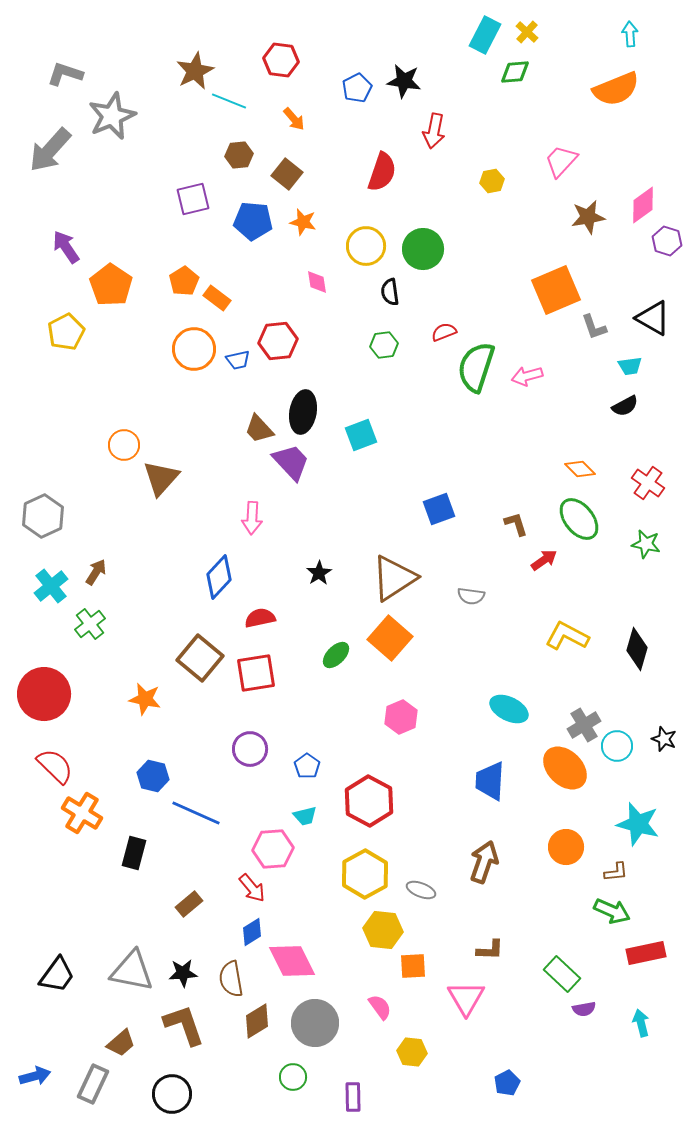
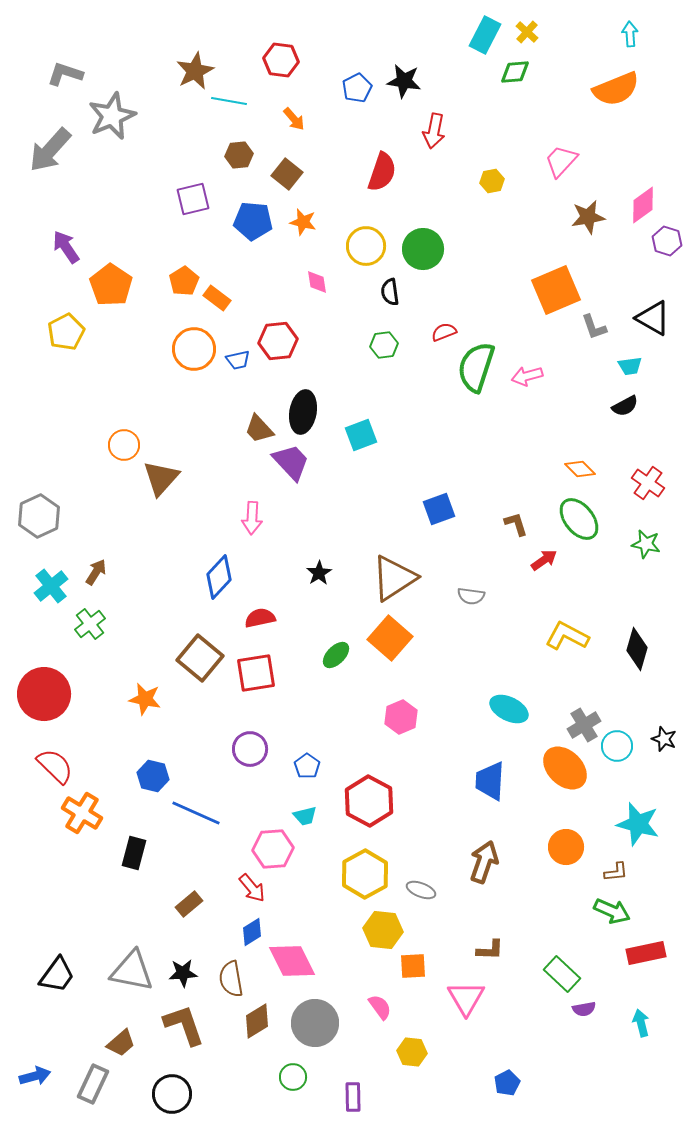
cyan line at (229, 101): rotated 12 degrees counterclockwise
gray hexagon at (43, 516): moved 4 px left
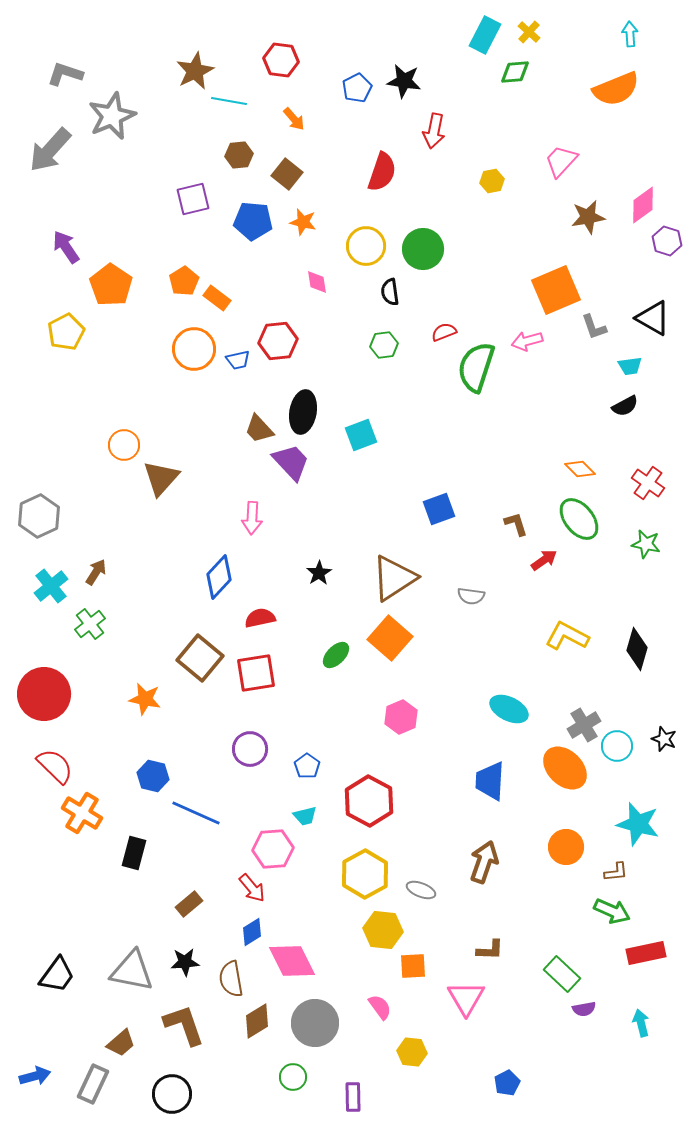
yellow cross at (527, 32): moved 2 px right
pink arrow at (527, 376): moved 35 px up
black star at (183, 973): moved 2 px right, 11 px up
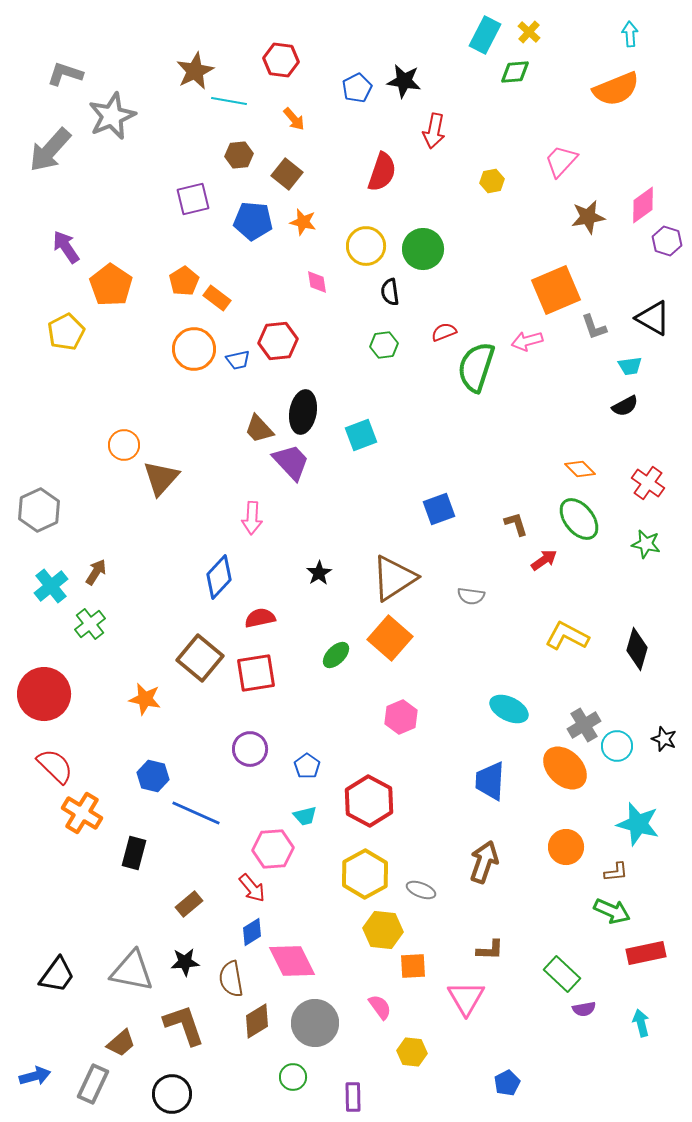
gray hexagon at (39, 516): moved 6 px up
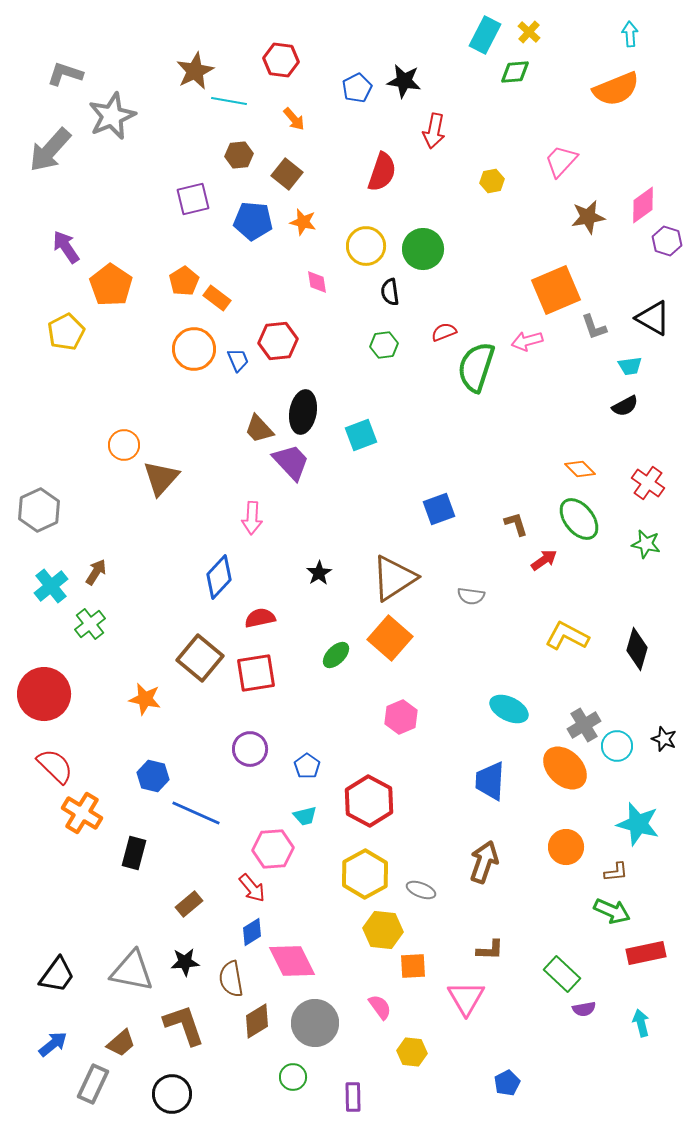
blue trapezoid at (238, 360): rotated 100 degrees counterclockwise
blue arrow at (35, 1076): moved 18 px right, 32 px up; rotated 24 degrees counterclockwise
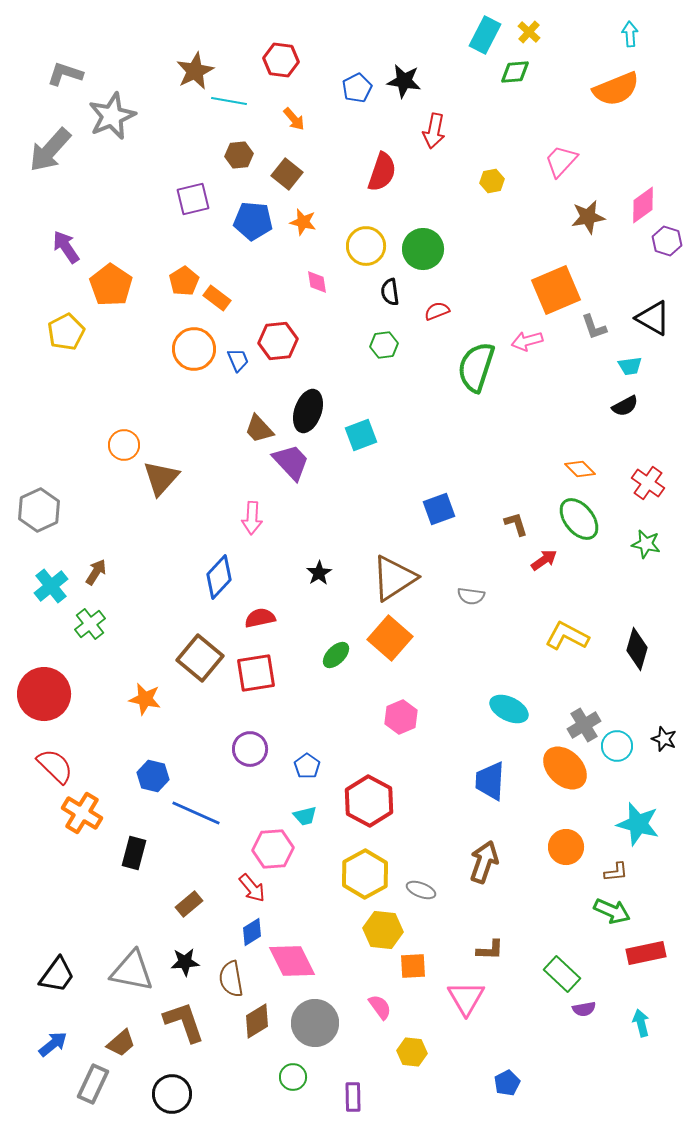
red semicircle at (444, 332): moved 7 px left, 21 px up
black ellipse at (303, 412): moved 5 px right, 1 px up; rotated 9 degrees clockwise
brown L-shape at (184, 1025): moved 3 px up
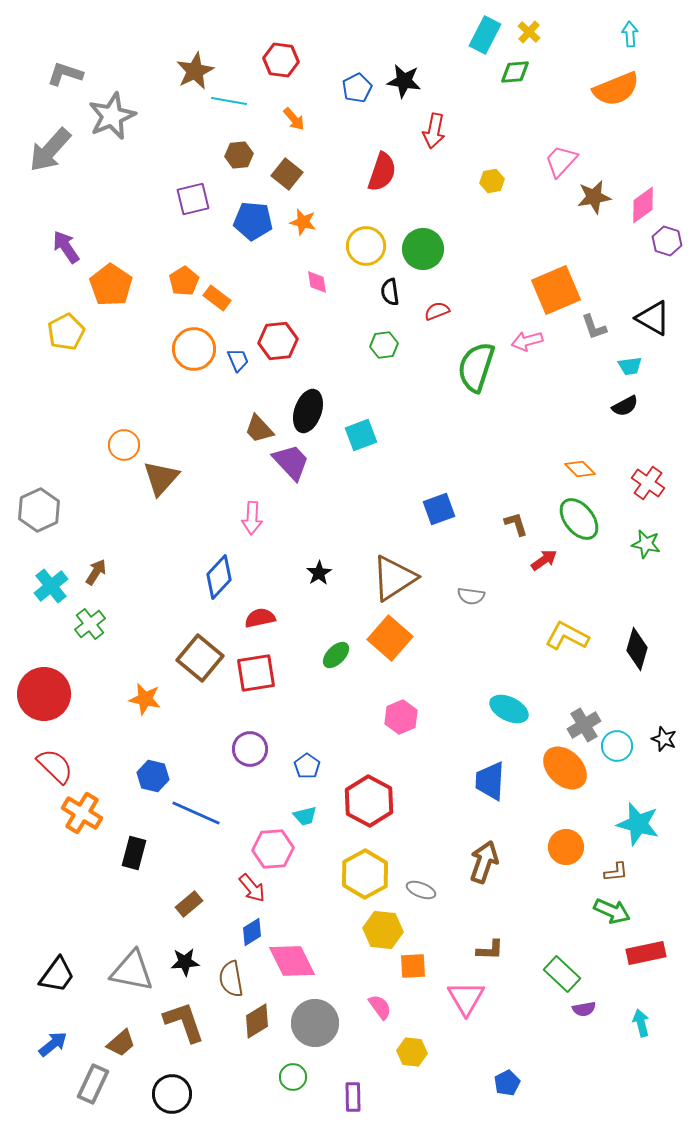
brown star at (588, 217): moved 6 px right, 20 px up
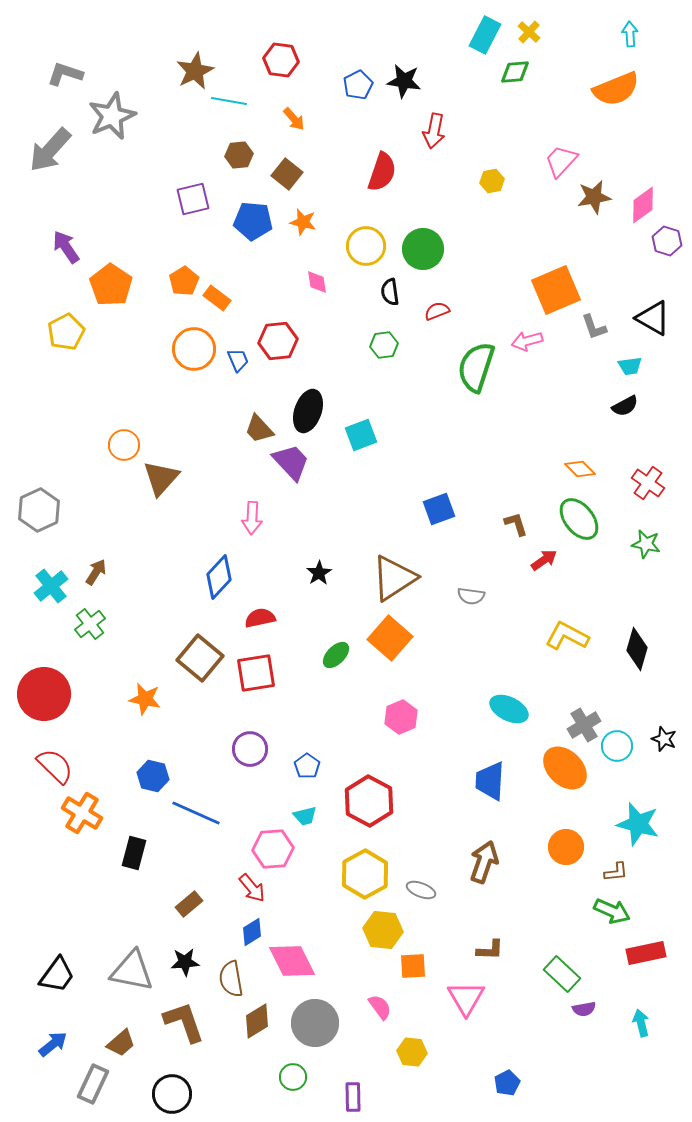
blue pentagon at (357, 88): moved 1 px right, 3 px up
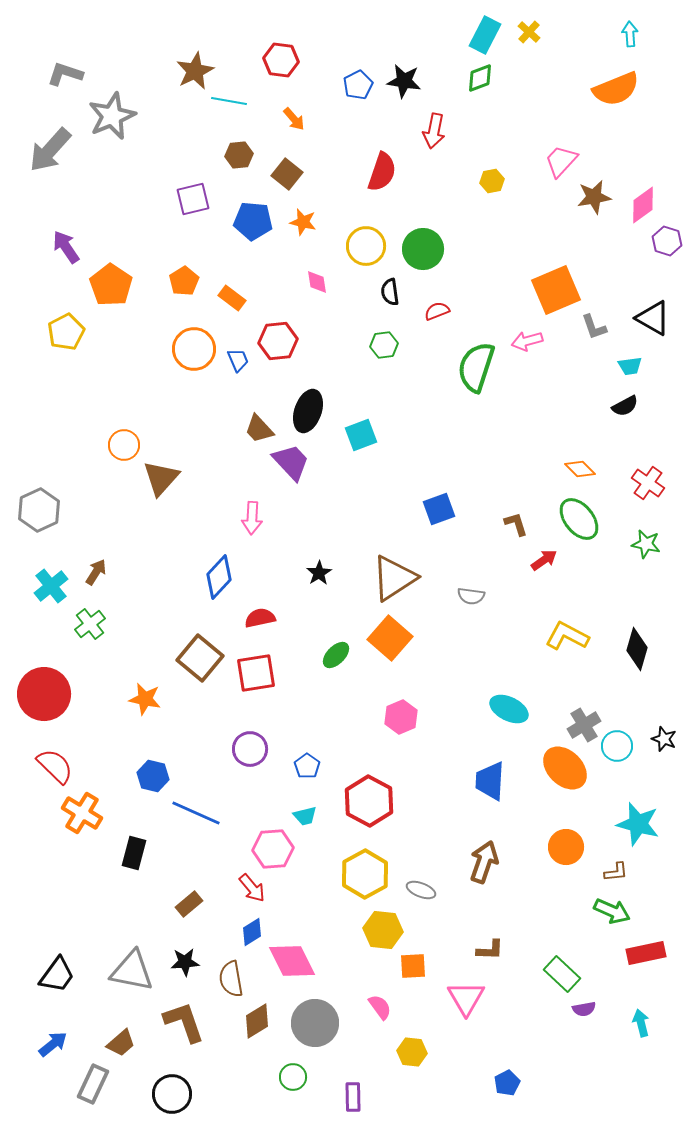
green diamond at (515, 72): moved 35 px left, 6 px down; rotated 16 degrees counterclockwise
orange rectangle at (217, 298): moved 15 px right
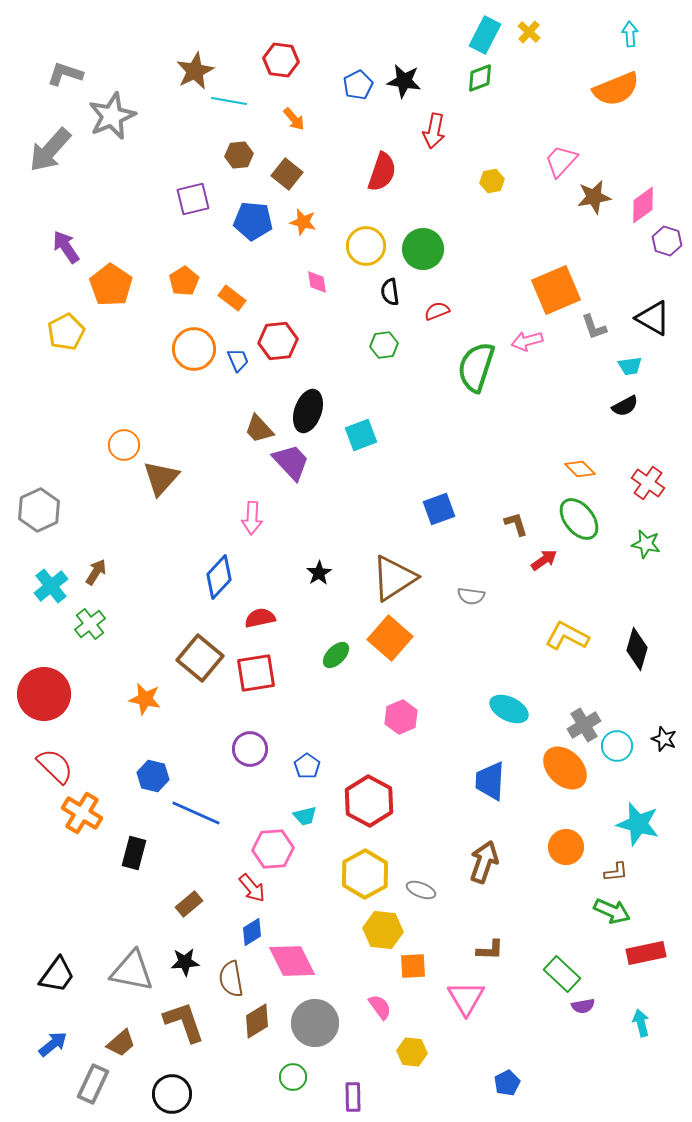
purple semicircle at (584, 1009): moved 1 px left, 3 px up
